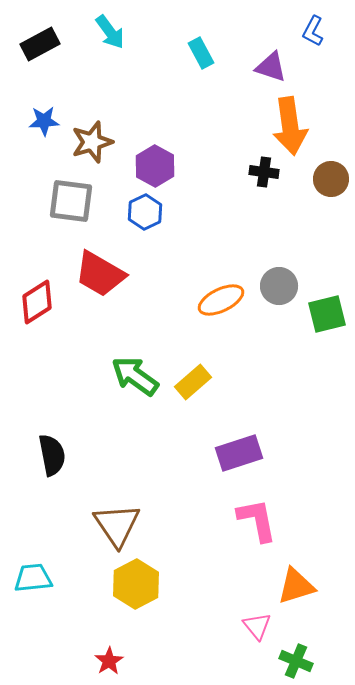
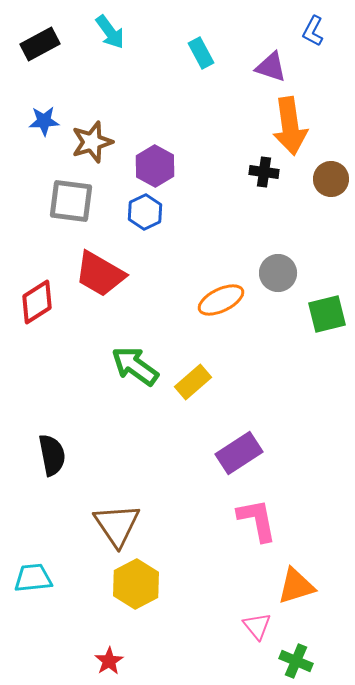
gray circle: moved 1 px left, 13 px up
green arrow: moved 10 px up
purple rectangle: rotated 15 degrees counterclockwise
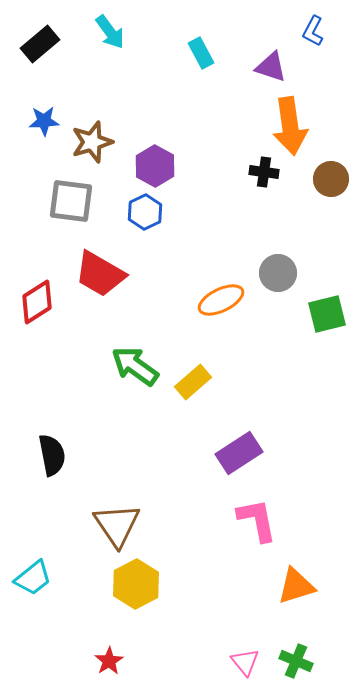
black rectangle: rotated 12 degrees counterclockwise
cyan trapezoid: rotated 147 degrees clockwise
pink triangle: moved 12 px left, 36 px down
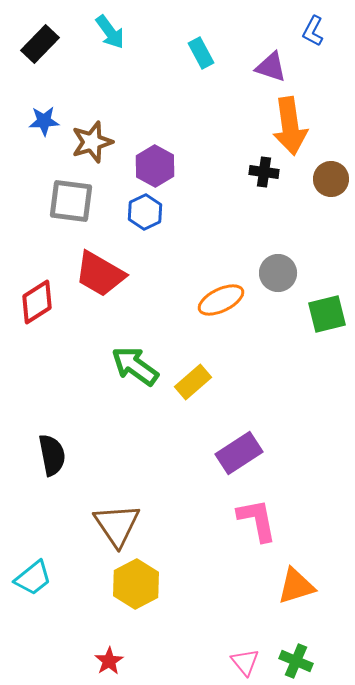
black rectangle: rotated 6 degrees counterclockwise
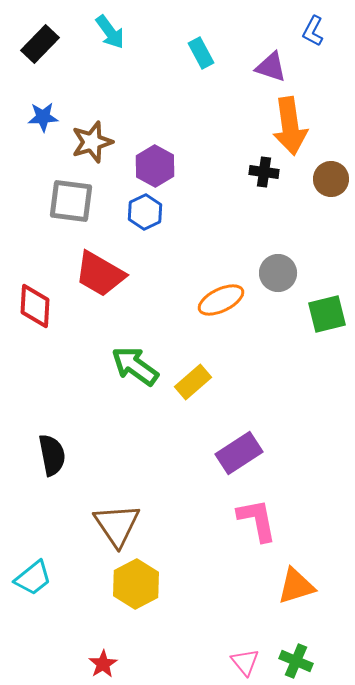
blue star: moved 1 px left, 4 px up
red diamond: moved 2 px left, 4 px down; rotated 54 degrees counterclockwise
red star: moved 6 px left, 3 px down
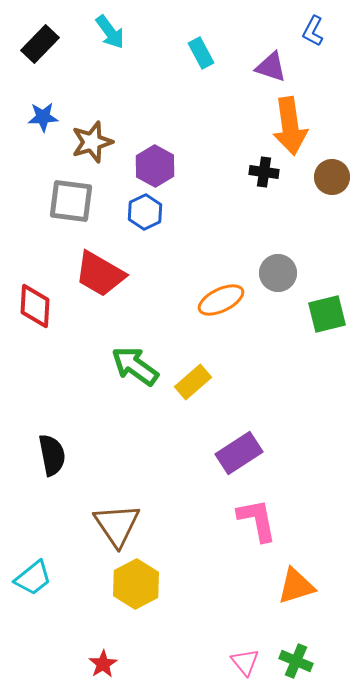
brown circle: moved 1 px right, 2 px up
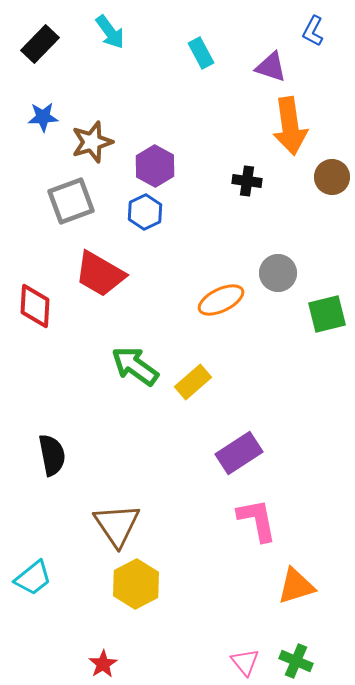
black cross: moved 17 px left, 9 px down
gray square: rotated 27 degrees counterclockwise
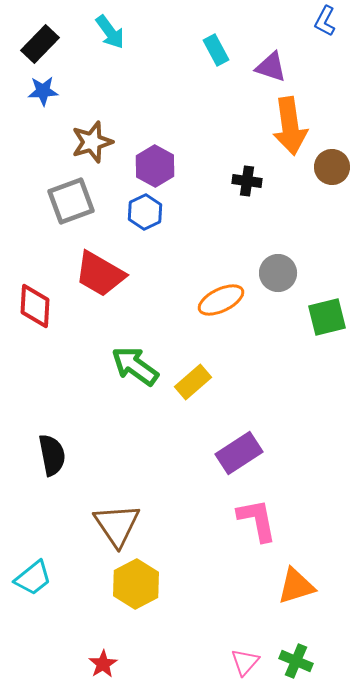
blue L-shape: moved 12 px right, 10 px up
cyan rectangle: moved 15 px right, 3 px up
blue star: moved 26 px up
brown circle: moved 10 px up
green square: moved 3 px down
pink triangle: rotated 20 degrees clockwise
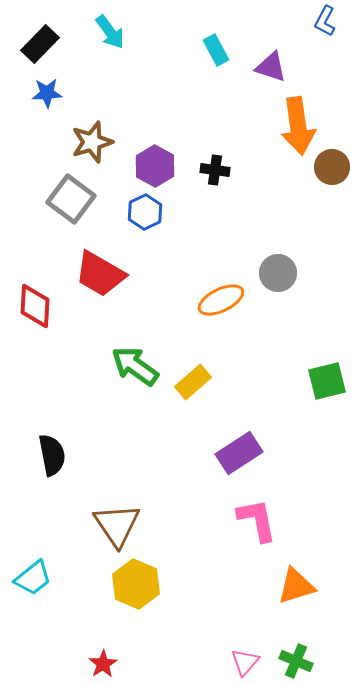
blue star: moved 4 px right, 2 px down
orange arrow: moved 8 px right
black cross: moved 32 px left, 11 px up
gray square: moved 2 px up; rotated 33 degrees counterclockwise
green square: moved 64 px down
yellow hexagon: rotated 9 degrees counterclockwise
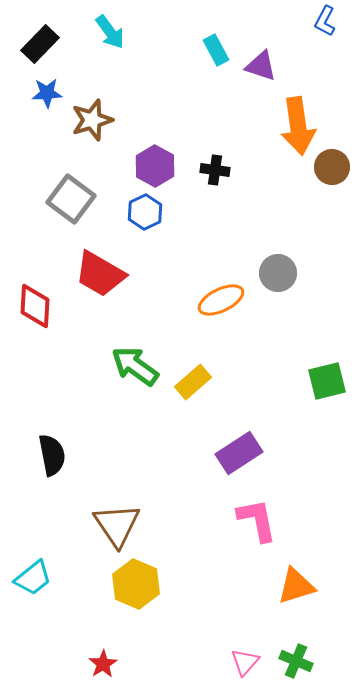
purple triangle: moved 10 px left, 1 px up
brown star: moved 22 px up
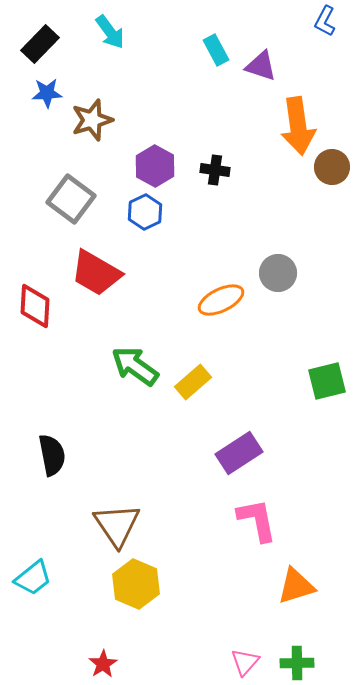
red trapezoid: moved 4 px left, 1 px up
green cross: moved 1 px right, 2 px down; rotated 24 degrees counterclockwise
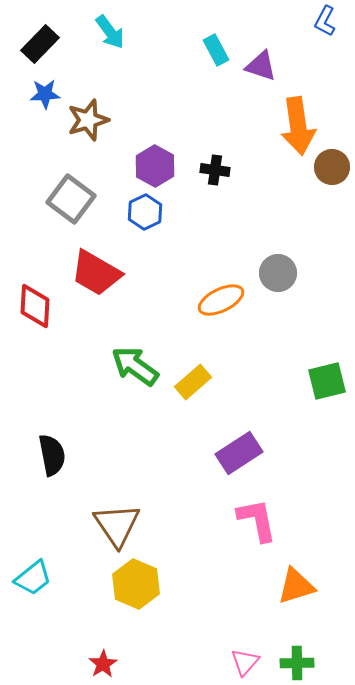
blue star: moved 2 px left, 1 px down
brown star: moved 4 px left
